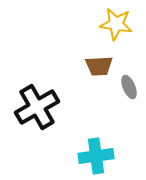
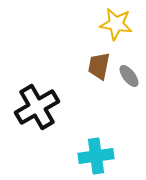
brown trapezoid: rotated 104 degrees clockwise
gray ellipse: moved 11 px up; rotated 15 degrees counterclockwise
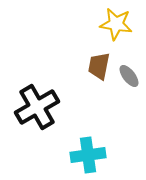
cyan cross: moved 8 px left, 1 px up
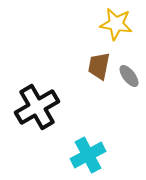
cyan cross: rotated 20 degrees counterclockwise
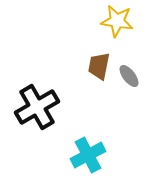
yellow star: moved 1 px right, 3 px up
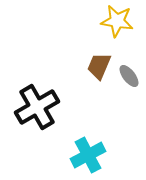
brown trapezoid: rotated 12 degrees clockwise
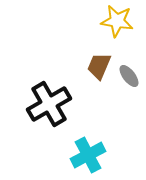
black cross: moved 12 px right, 3 px up
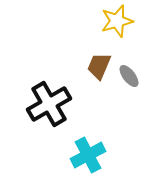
yellow star: rotated 24 degrees counterclockwise
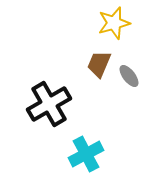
yellow star: moved 3 px left, 2 px down
brown trapezoid: moved 2 px up
cyan cross: moved 2 px left, 1 px up
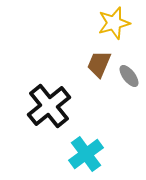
black cross: moved 2 px down; rotated 9 degrees counterclockwise
cyan cross: rotated 8 degrees counterclockwise
